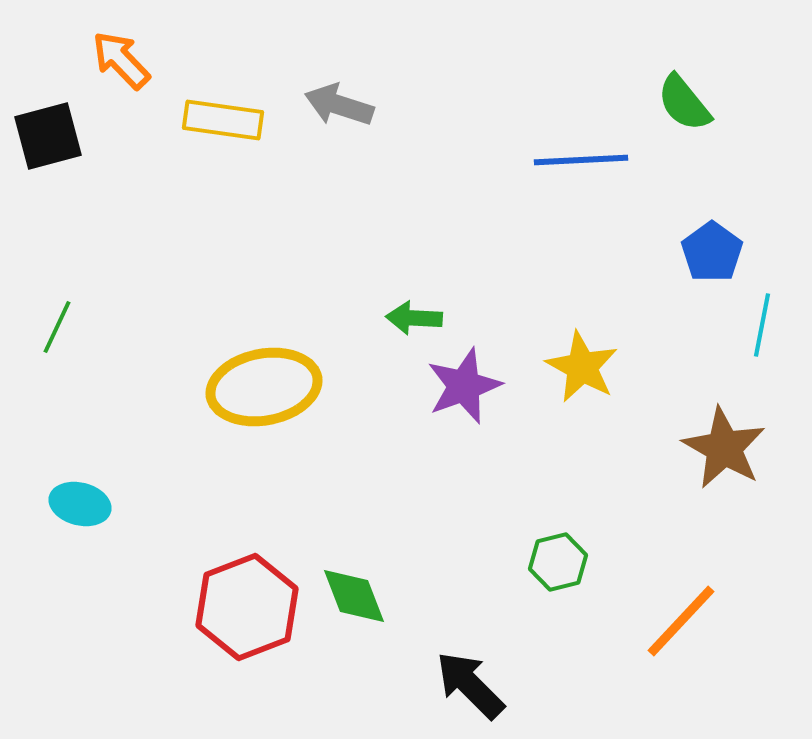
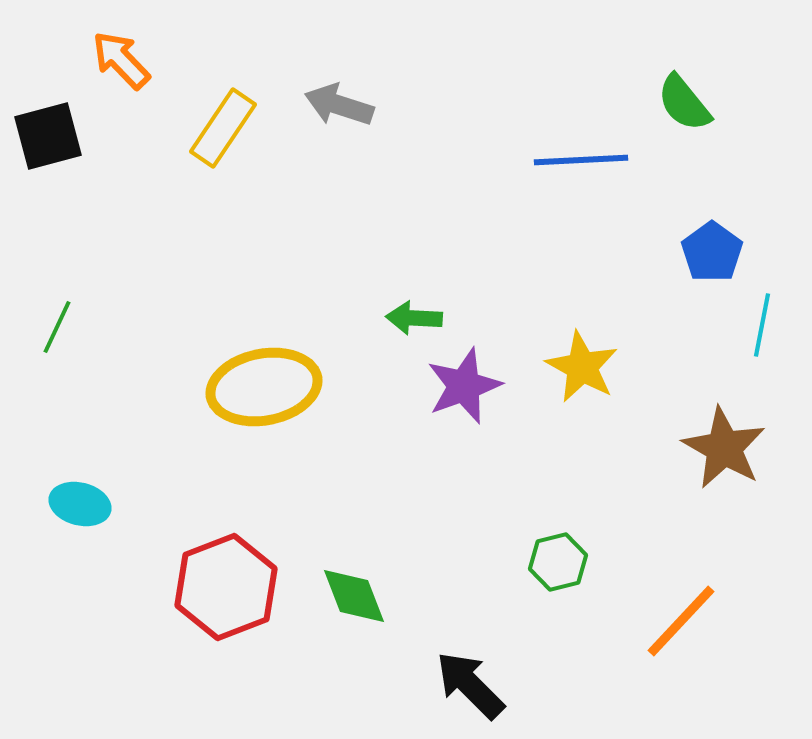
yellow rectangle: moved 8 px down; rotated 64 degrees counterclockwise
red hexagon: moved 21 px left, 20 px up
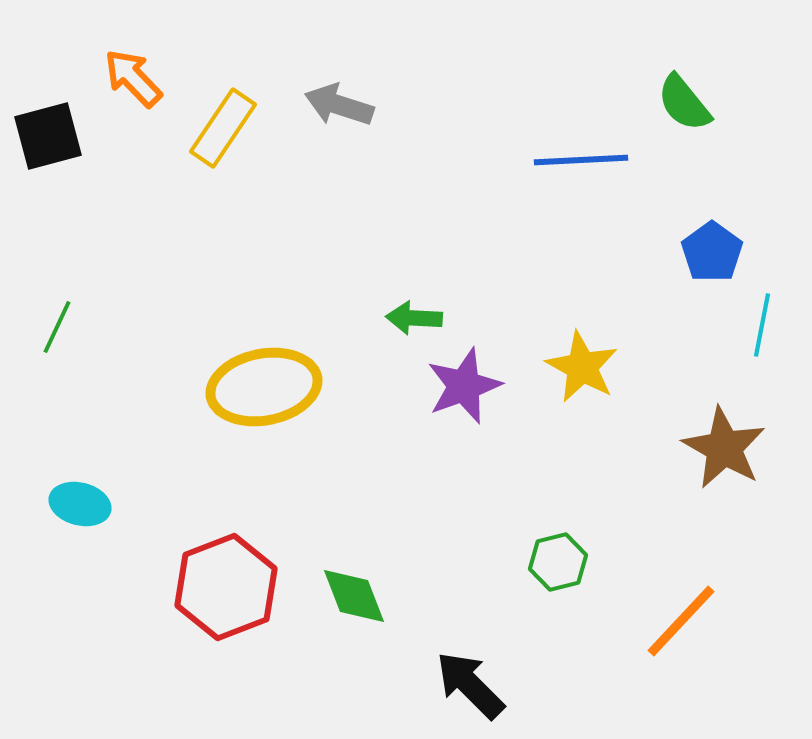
orange arrow: moved 12 px right, 18 px down
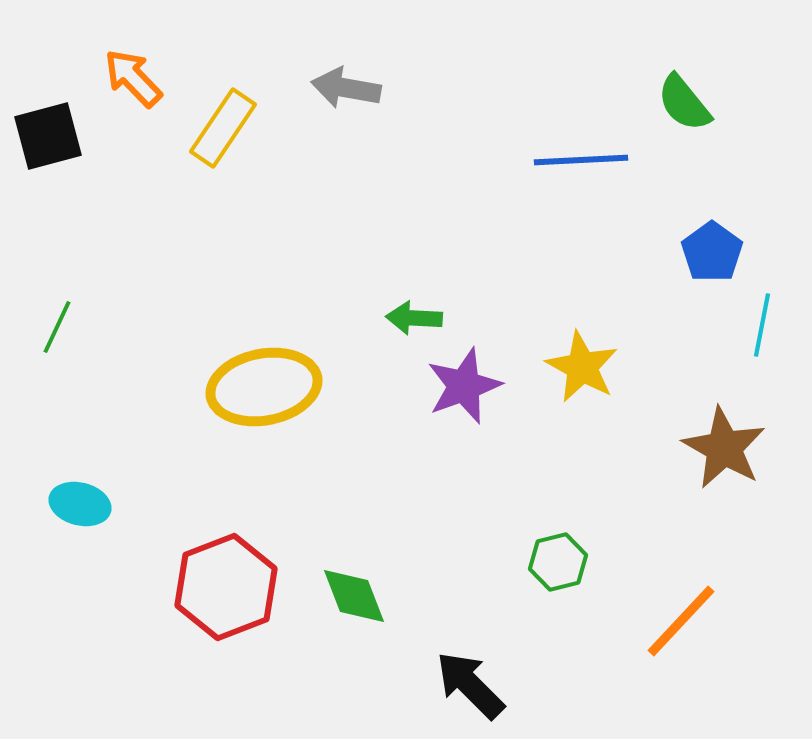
gray arrow: moved 7 px right, 17 px up; rotated 8 degrees counterclockwise
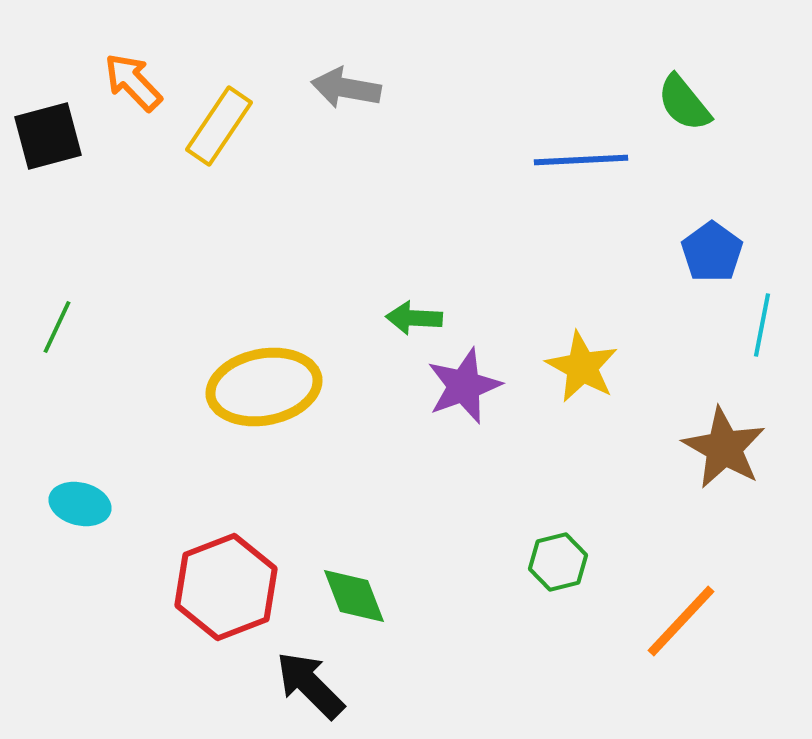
orange arrow: moved 4 px down
yellow rectangle: moved 4 px left, 2 px up
black arrow: moved 160 px left
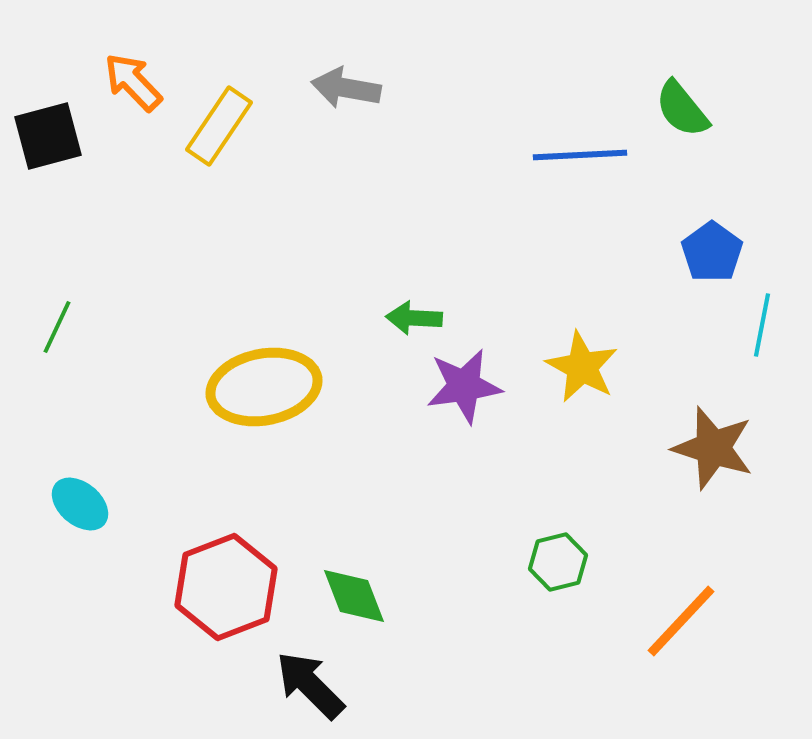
green semicircle: moved 2 px left, 6 px down
blue line: moved 1 px left, 5 px up
purple star: rotated 12 degrees clockwise
brown star: moved 11 px left; rotated 12 degrees counterclockwise
cyan ellipse: rotated 26 degrees clockwise
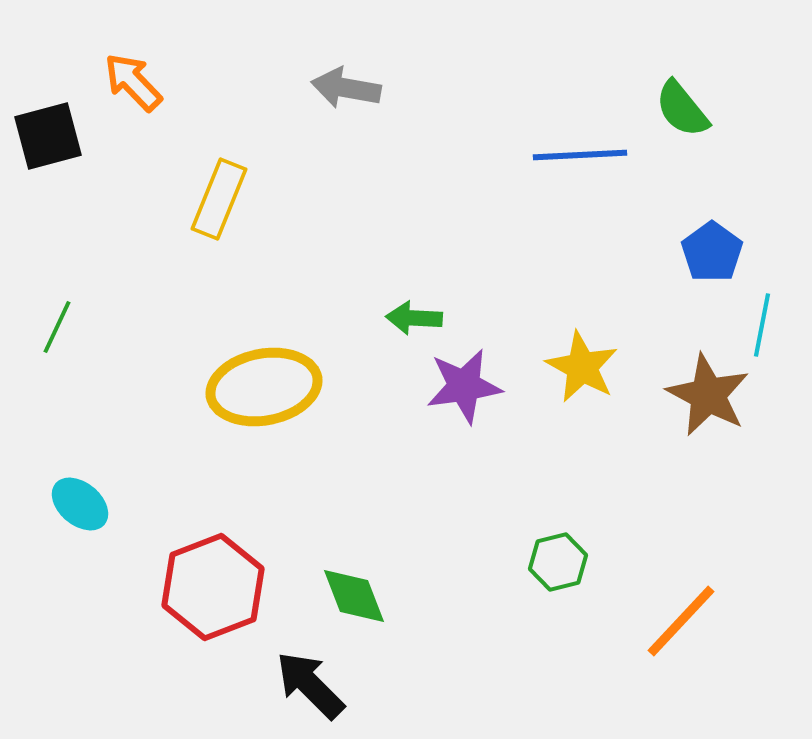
yellow rectangle: moved 73 px down; rotated 12 degrees counterclockwise
brown star: moved 5 px left, 53 px up; rotated 10 degrees clockwise
red hexagon: moved 13 px left
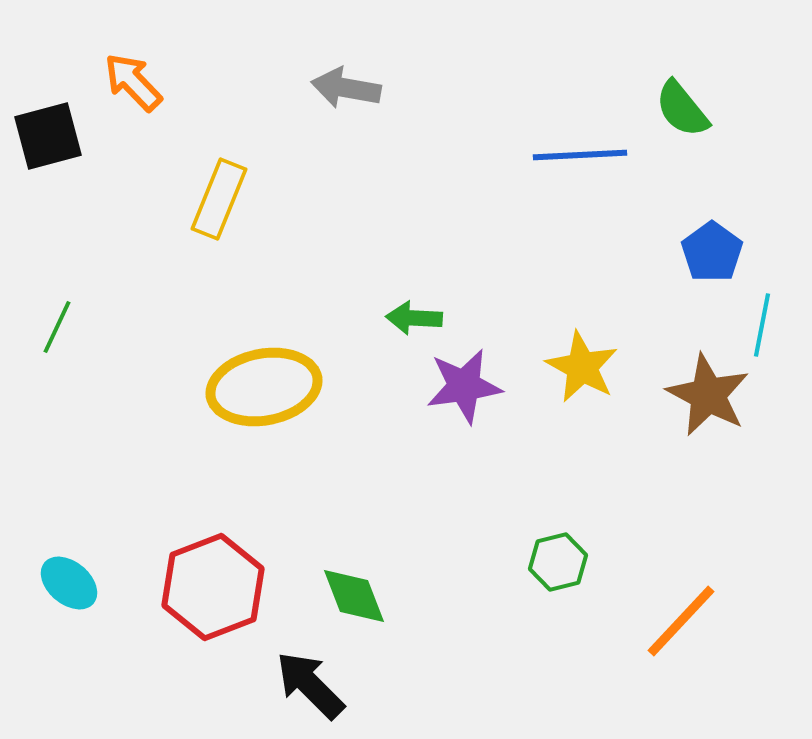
cyan ellipse: moved 11 px left, 79 px down
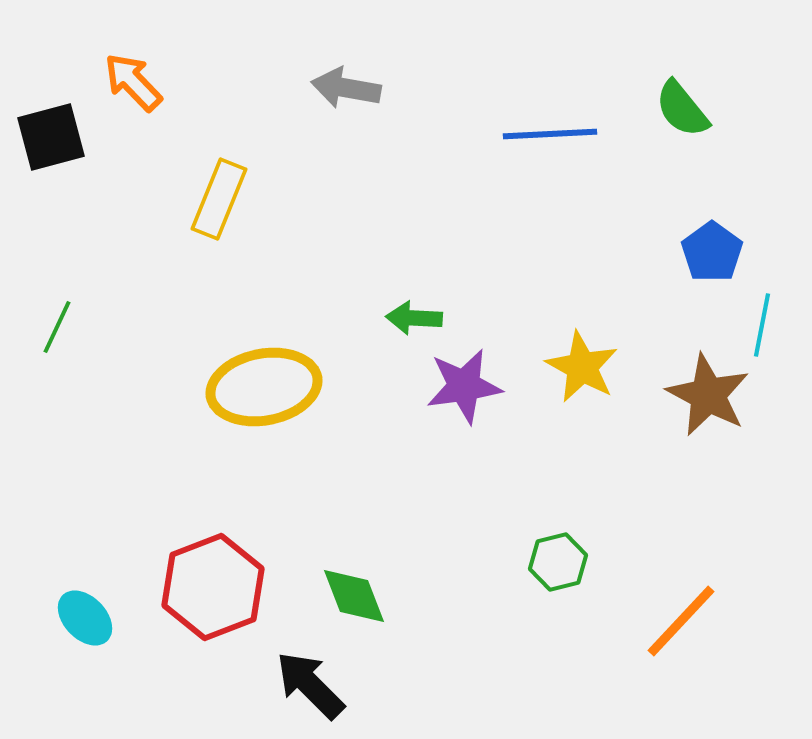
black square: moved 3 px right, 1 px down
blue line: moved 30 px left, 21 px up
cyan ellipse: moved 16 px right, 35 px down; rotated 6 degrees clockwise
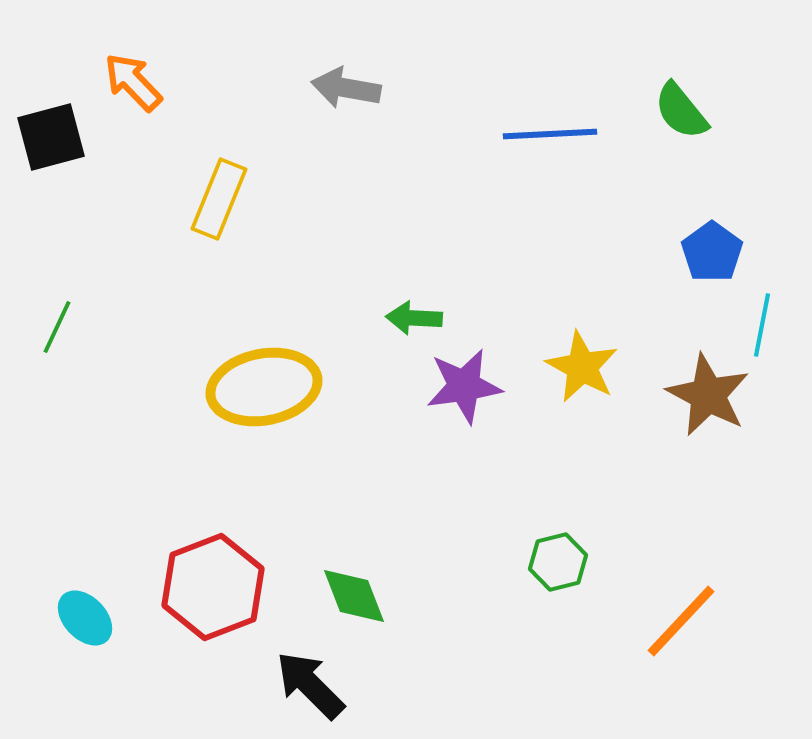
green semicircle: moved 1 px left, 2 px down
